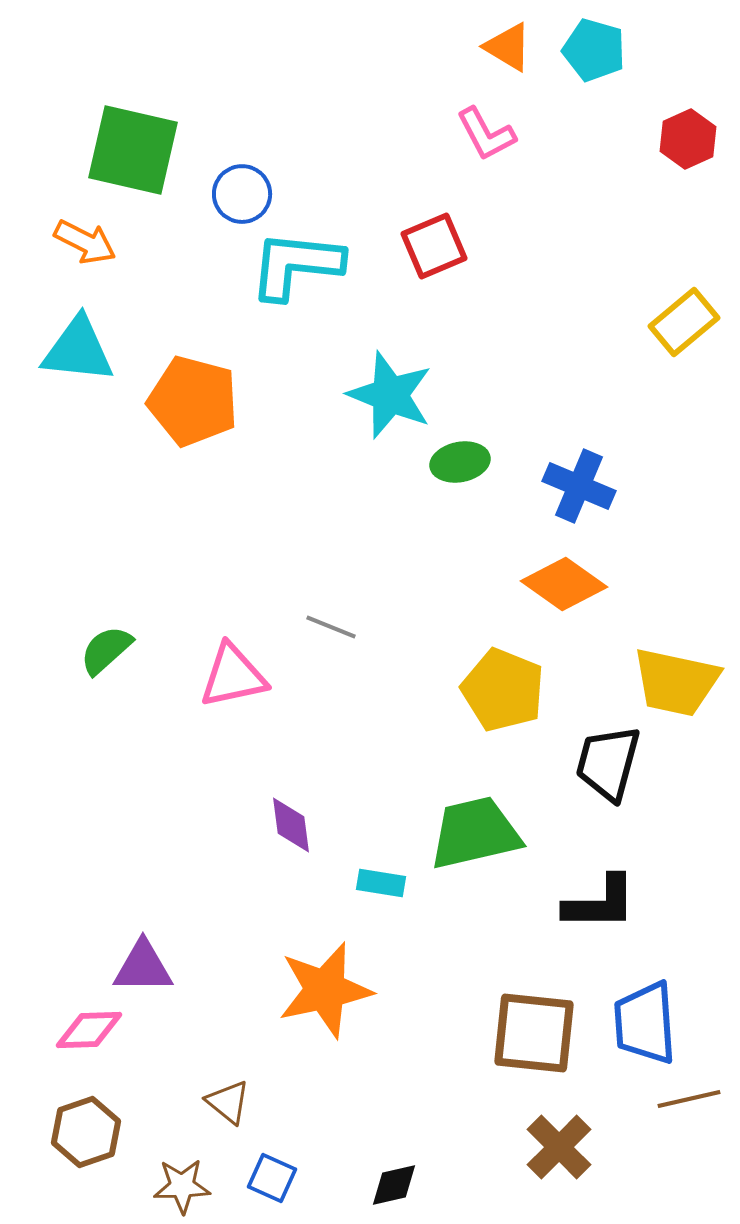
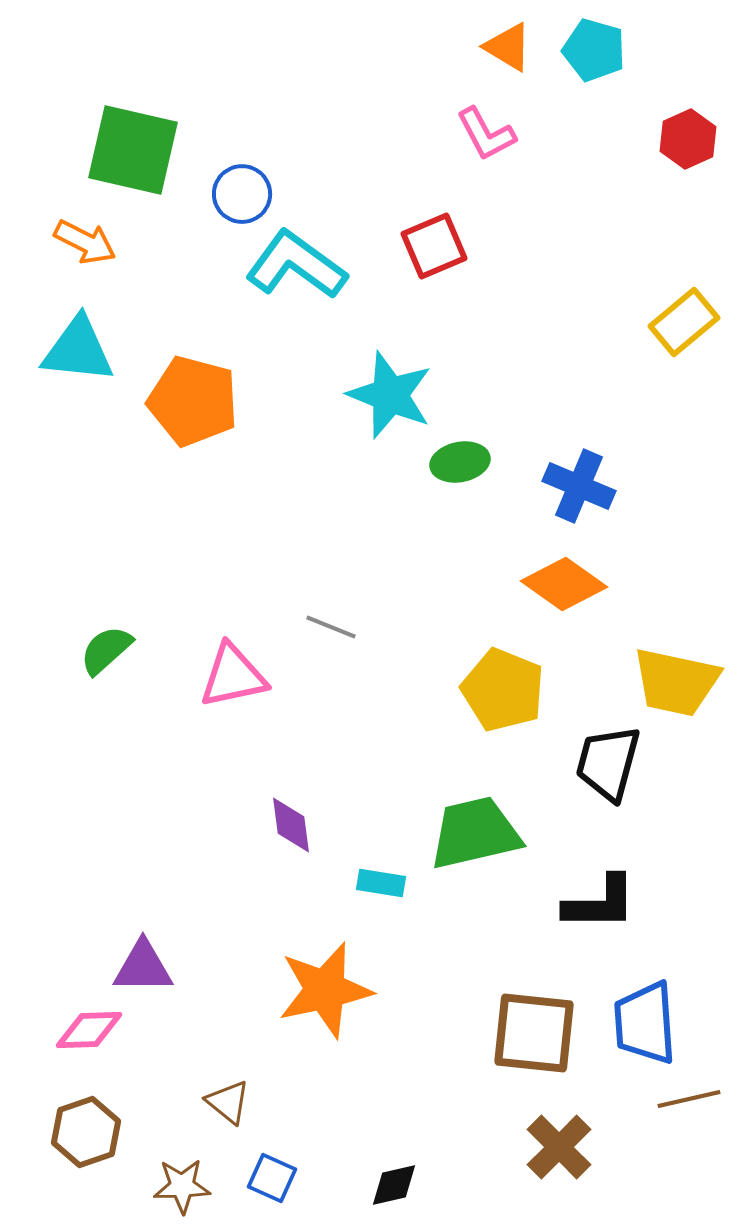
cyan L-shape: rotated 30 degrees clockwise
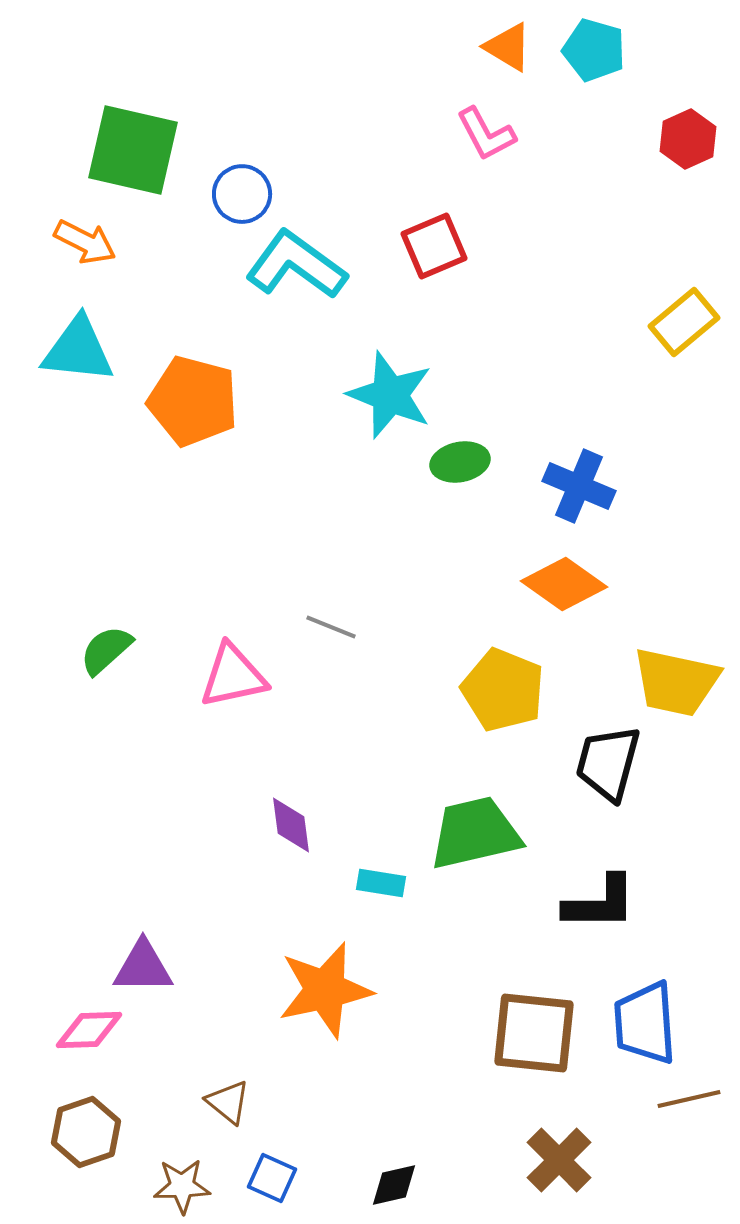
brown cross: moved 13 px down
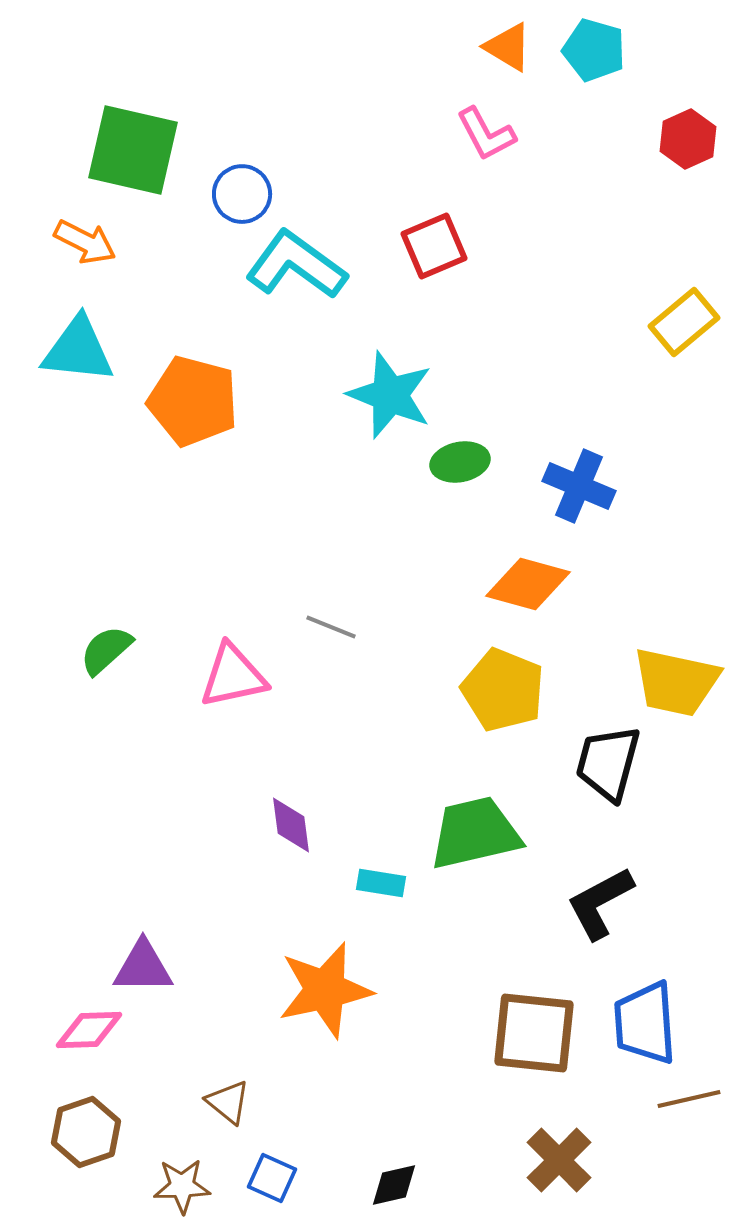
orange diamond: moved 36 px left; rotated 20 degrees counterclockwise
black L-shape: rotated 152 degrees clockwise
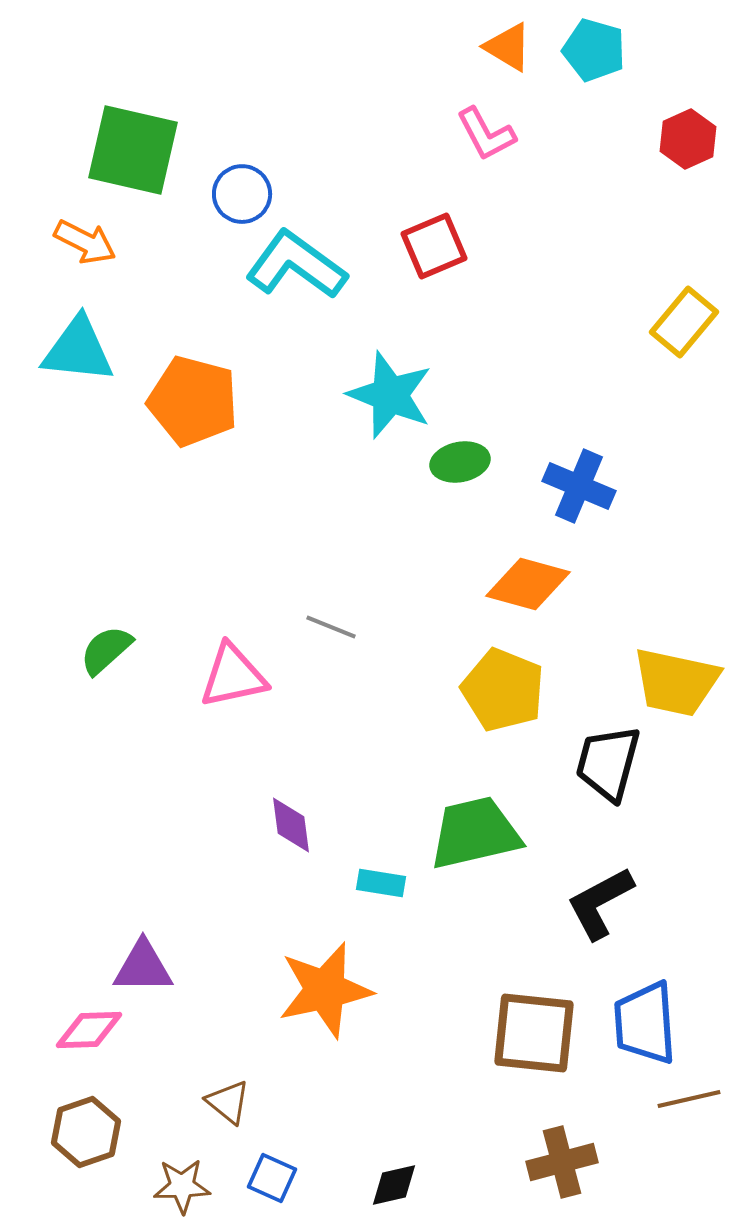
yellow rectangle: rotated 10 degrees counterclockwise
brown cross: moved 3 px right, 2 px down; rotated 30 degrees clockwise
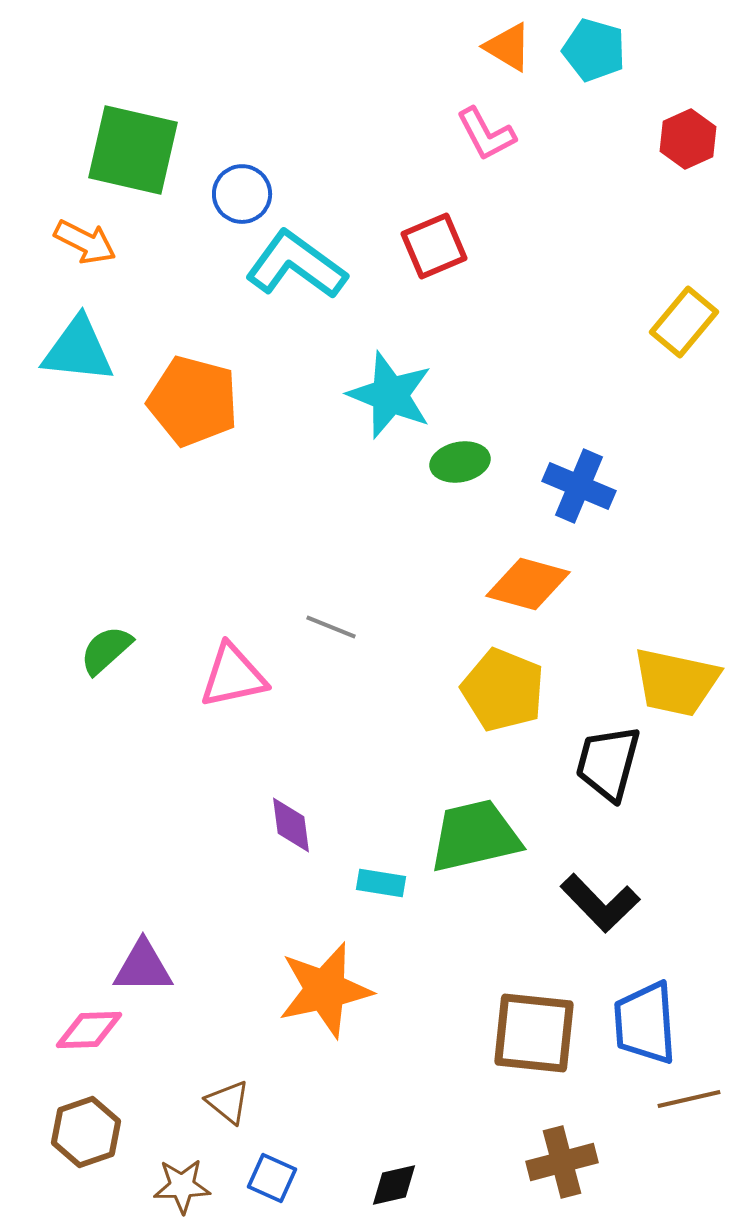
green trapezoid: moved 3 px down
black L-shape: rotated 106 degrees counterclockwise
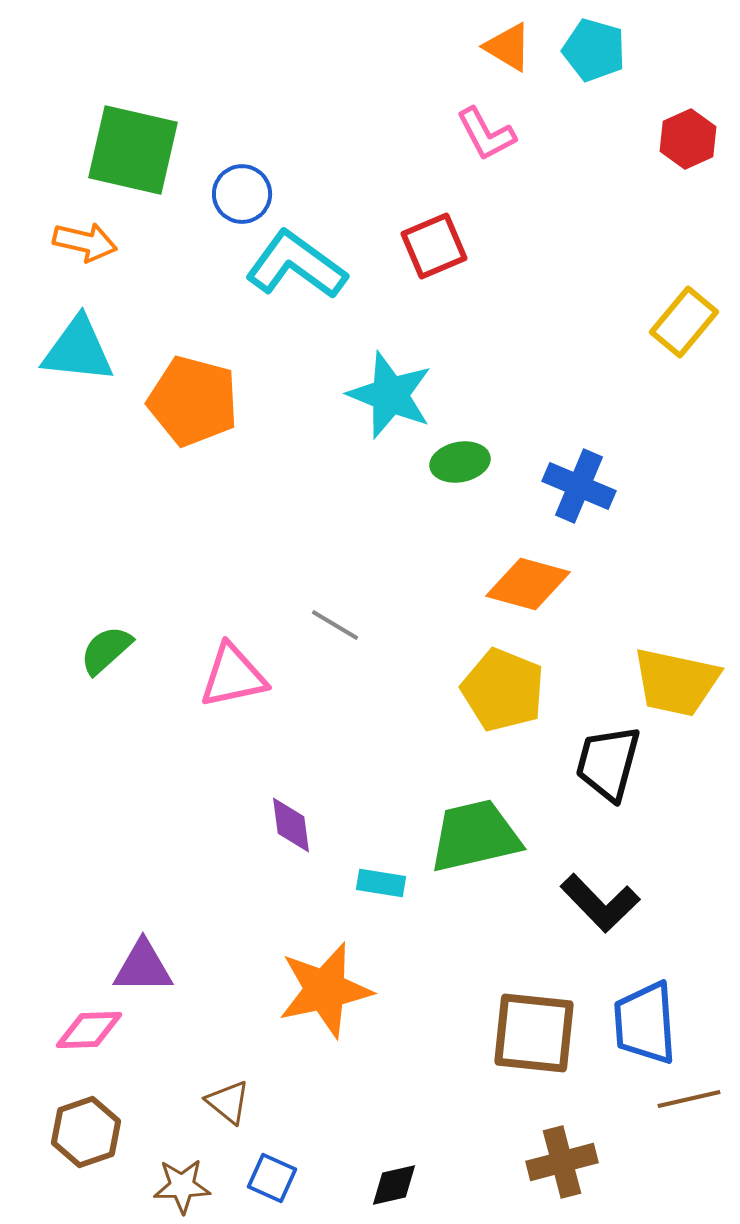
orange arrow: rotated 14 degrees counterclockwise
gray line: moved 4 px right, 2 px up; rotated 9 degrees clockwise
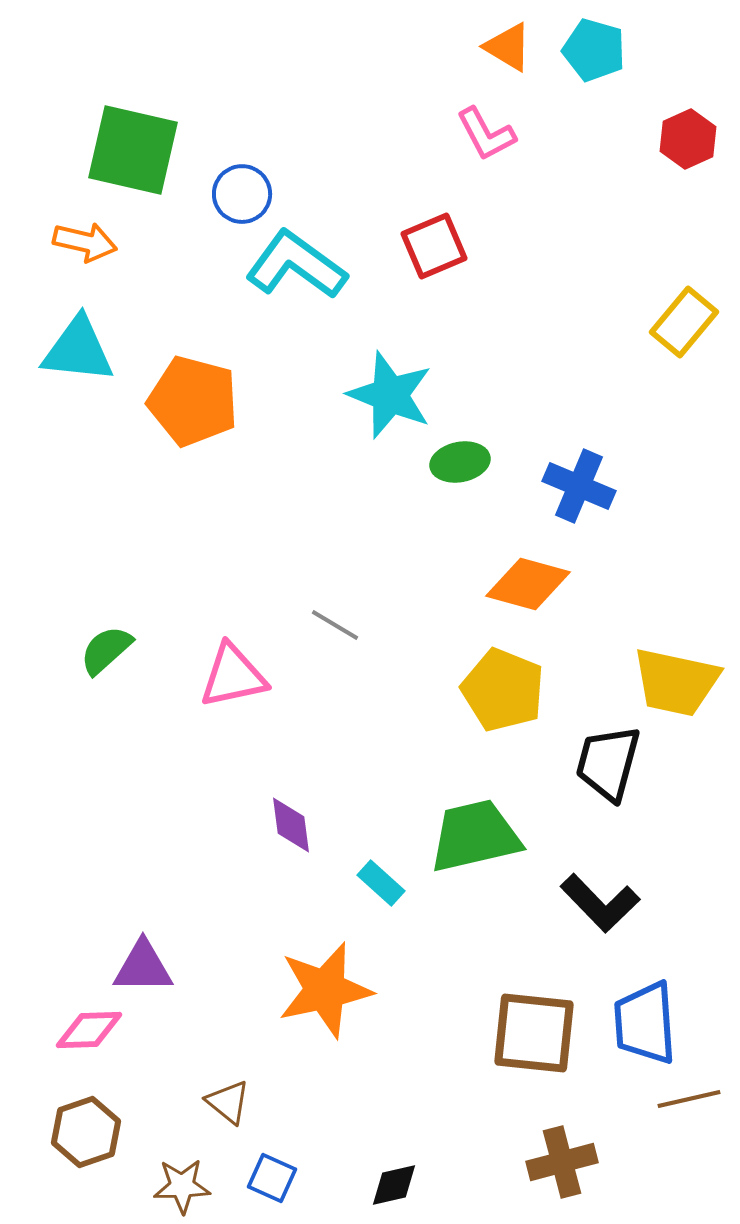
cyan rectangle: rotated 33 degrees clockwise
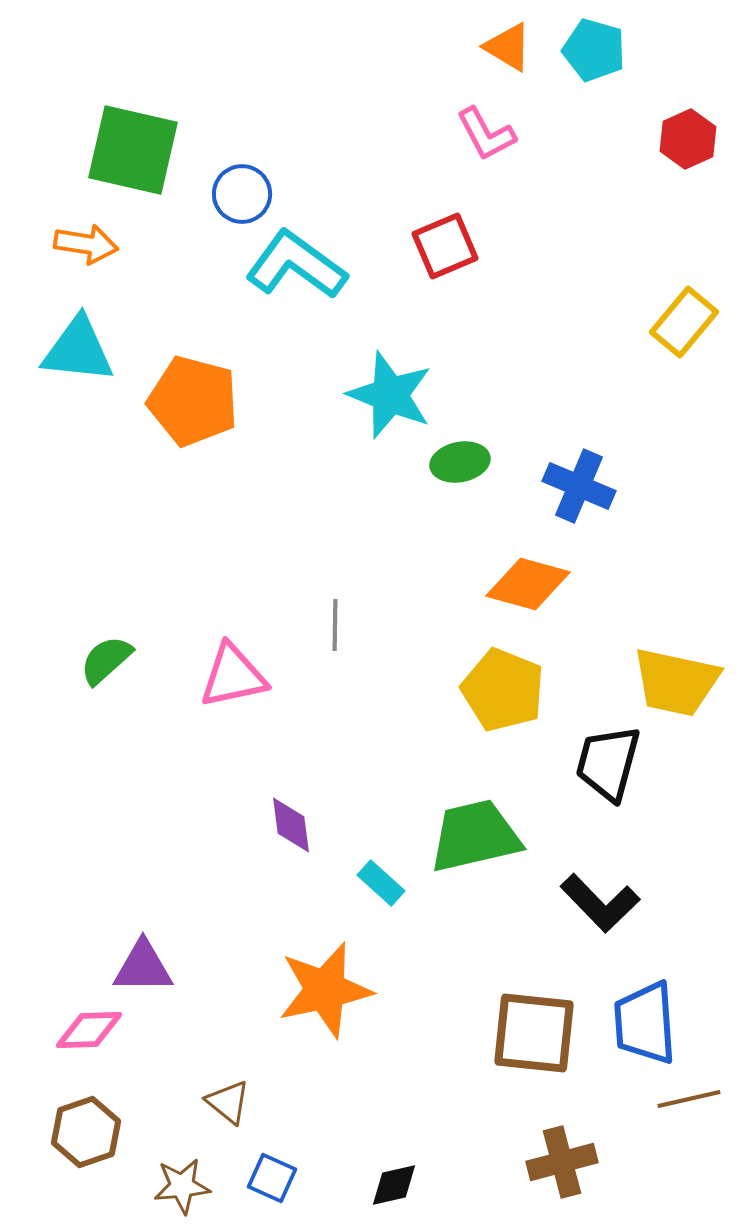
orange arrow: moved 1 px right, 2 px down; rotated 4 degrees counterclockwise
red square: moved 11 px right
gray line: rotated 60 degrees clockwise
green semicircle: moved 10 px down
brown star: rotated 4 degrees counterclockwise
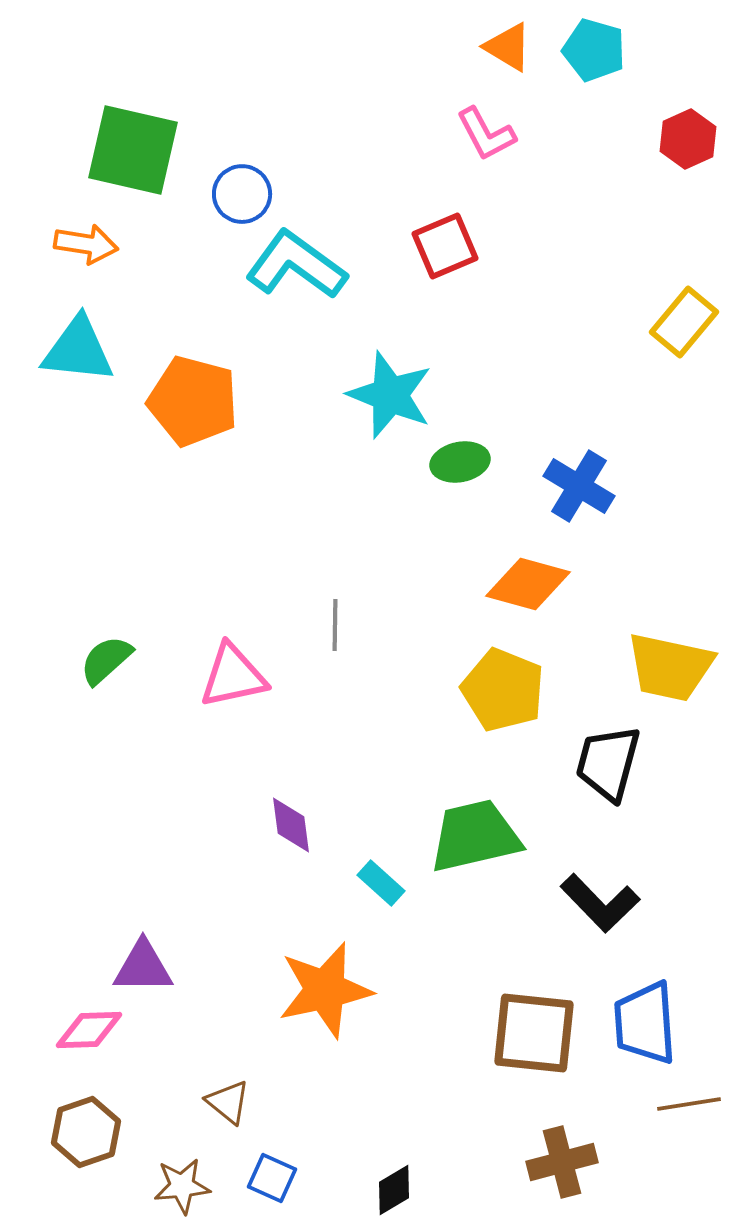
blue cross: rotated 8 degrees clockwise
yellow trapezoid: moved 6 px left, 15 px up
brown line: moved 5 px down; rotated 4 degrees clockwise
black diamond: moved 5 px down; rotated 18 degrees counterclockwise
